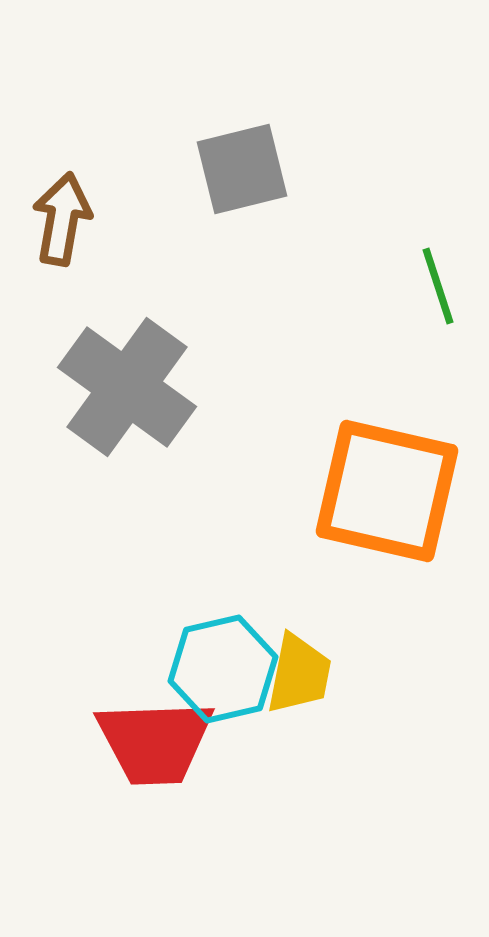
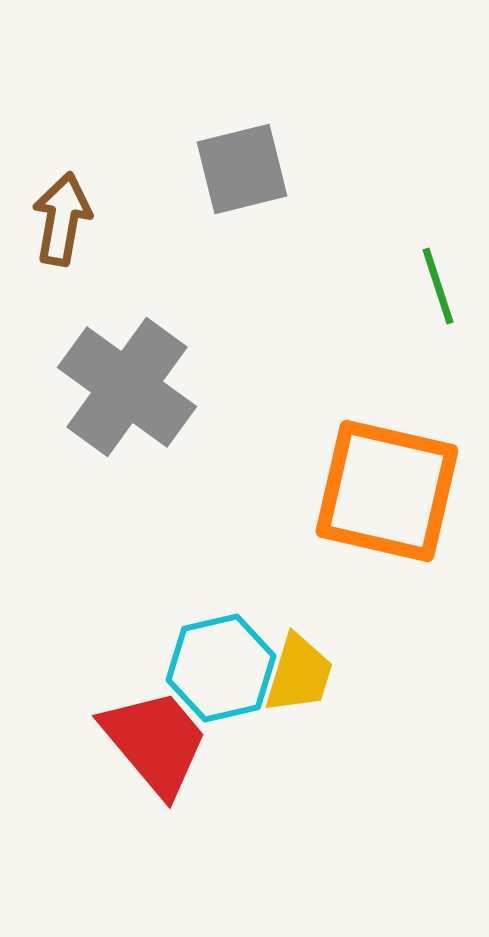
cyan hexagon: moved 2 px left, 1 px up
yellow trapezoid: rotated 6 degrees clockwise
red trapezoid: rotated 128 degrees counterclockwise
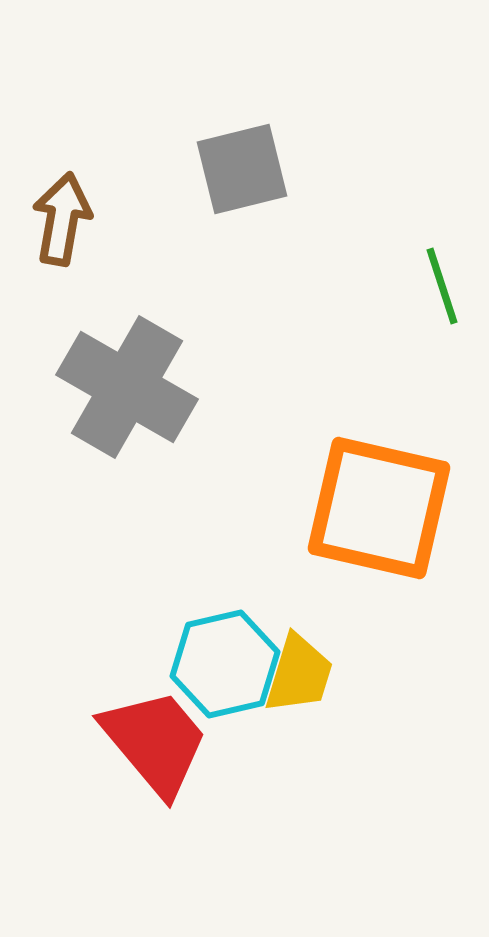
green line: moved 4 px right
gray cross: rotated 6 degrees counterclockwise
orange square: moved 8 px left, 17 px down
cyan hexagon: moved 4 px right, 4 px up
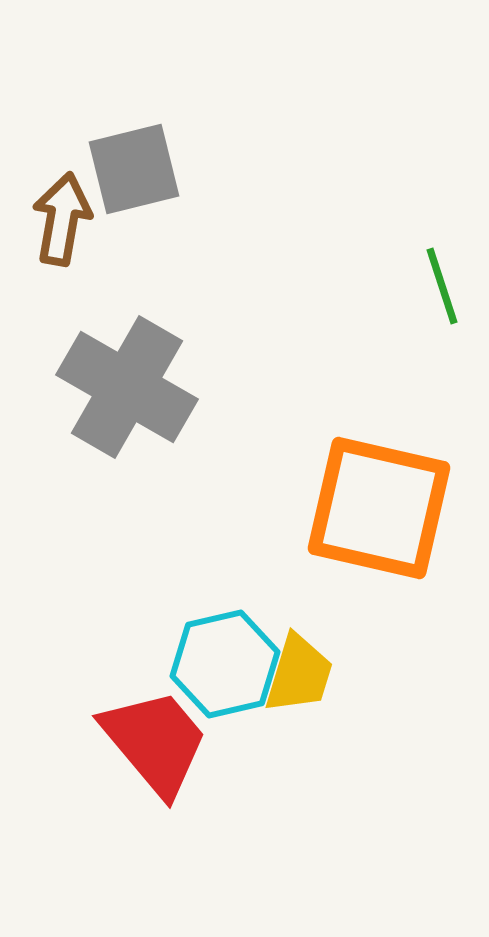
gray square: moved 108 px left
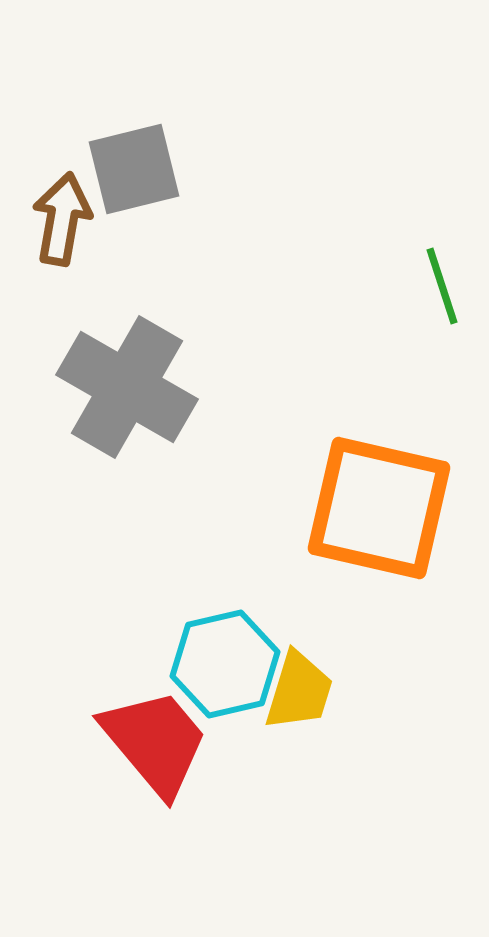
yellow trapezoid: moved 17 px down
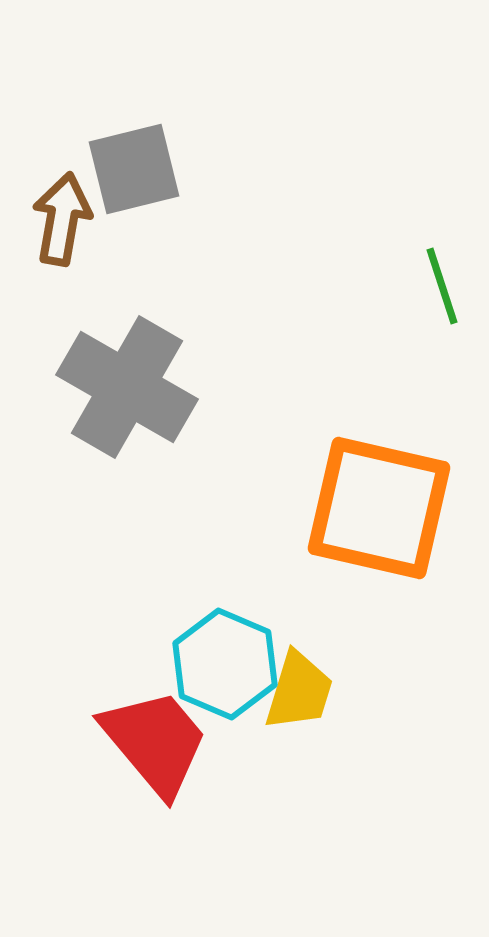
cyan hexagon: rotated 24 degrees counterclockwise
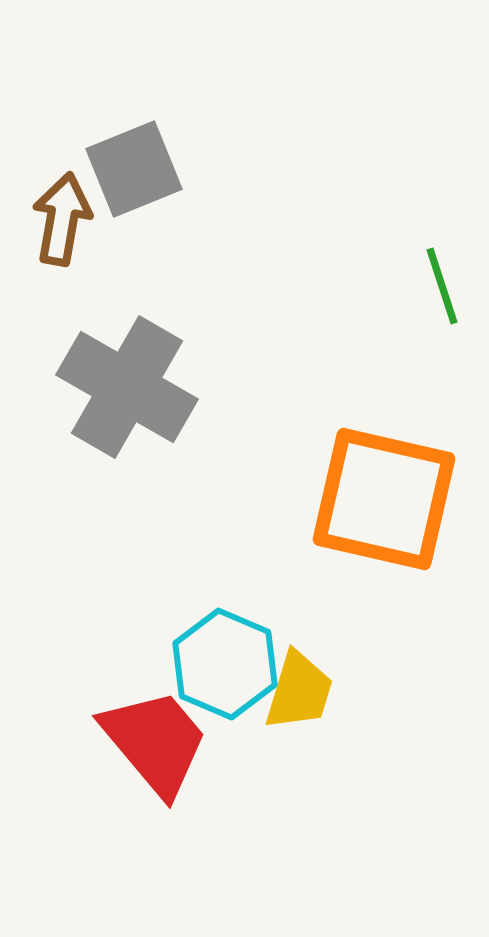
gray square: rotated 8 degrees counterclockwise
orange square: moved 5 px right, 9 px up
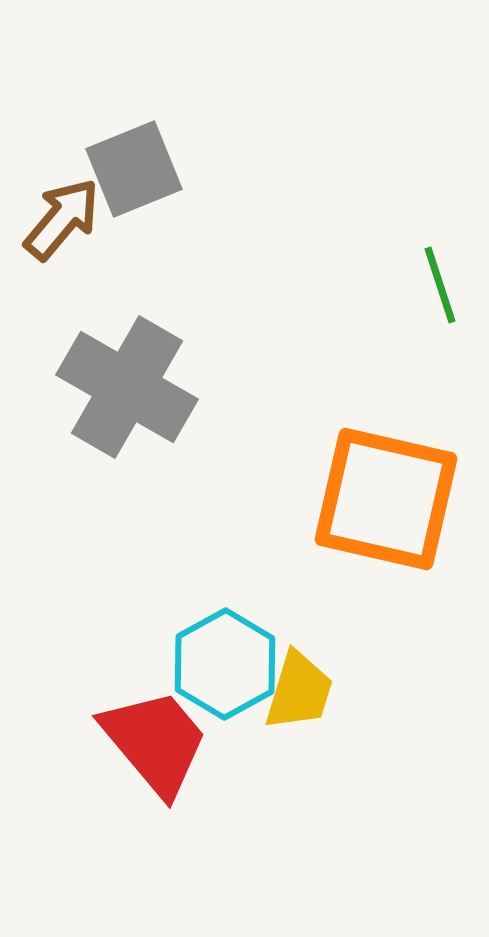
brown arrow: rotated 30 degrees clockwise
green line: moved 2 px left, 1 px up
orange square: moved 2 px right
cyan hexagon: rotated 8 degrees clockwise
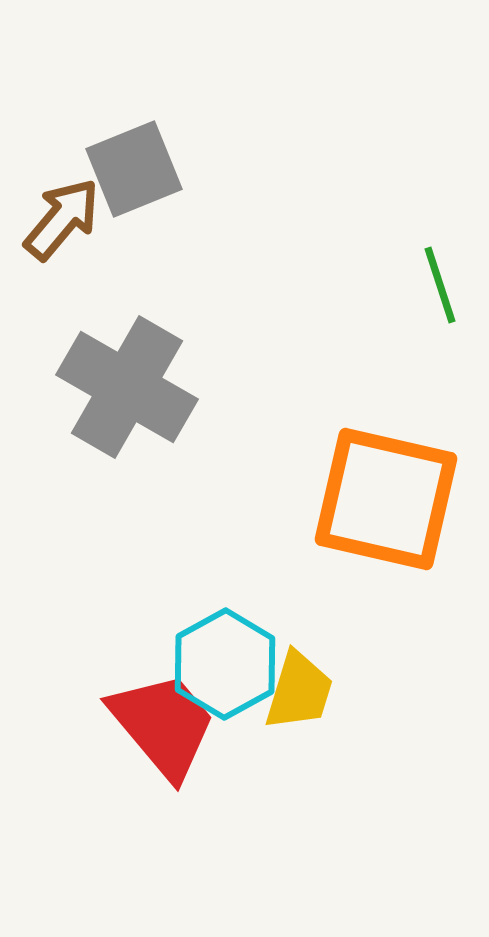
red trapezoid: moved 8 px right, 17 px up
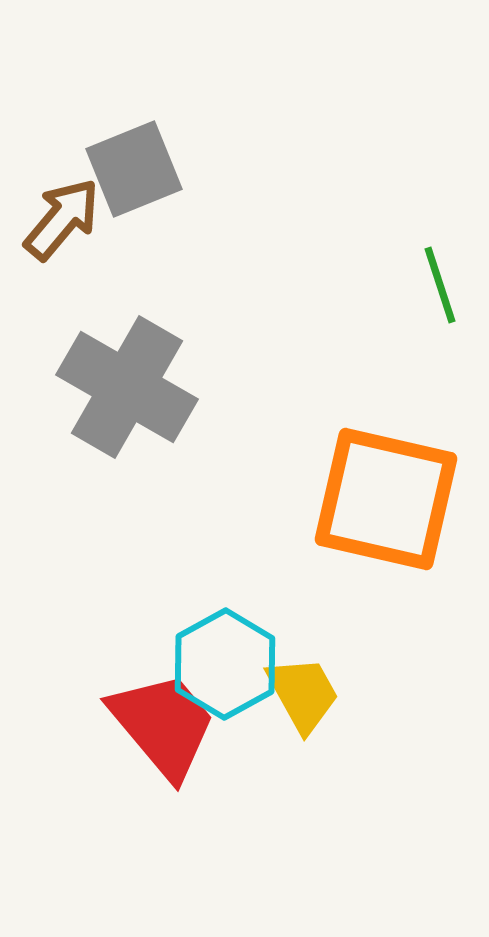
yellow trapezoid: moved 4 px right, 3 px down; rotated 46 degrees counterclockwise
